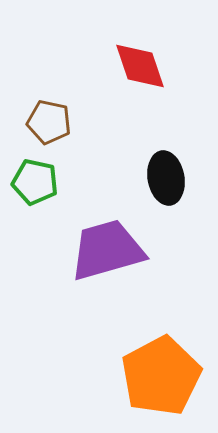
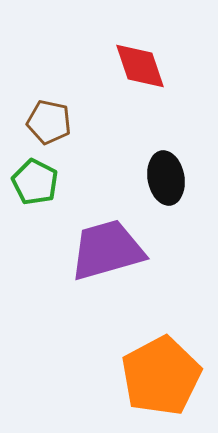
green pentagon: rotated 15 degrees clockwise
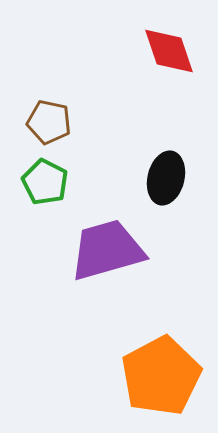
red diamond: moved 29 px right, 15 px up
black ellipse: rotated 24 degrees clockwise
green pentagon: moved 10 px right
